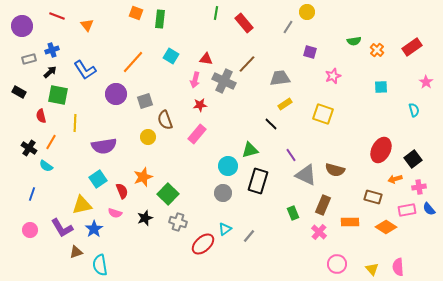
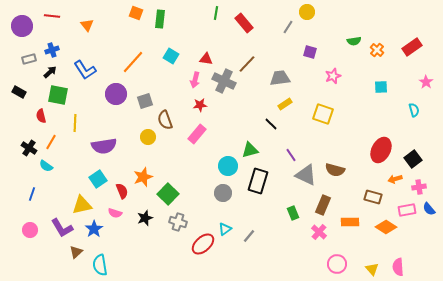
red line at (57, 16): moved 5 px left; rotated 14 degrees counterclockwise
brown triangle at (76, 252): rotated 24 degrees counterclockwise
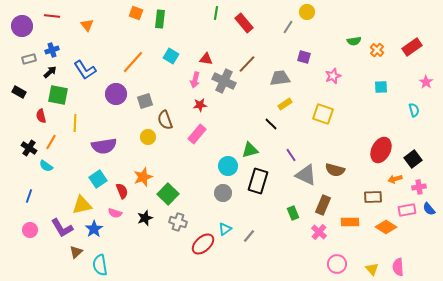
purple square at (310, 52): moved 6 px left, 5 px down
blue line at (32, 194): moved 3 px left, 2 px down
brown rectangle at (373, 197): rotated 18 degrees counterclockwise
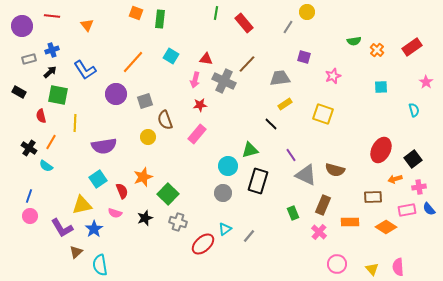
pink circle at (30, 230): moved 14 px up
